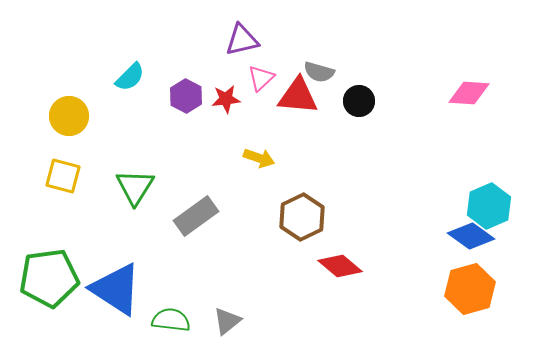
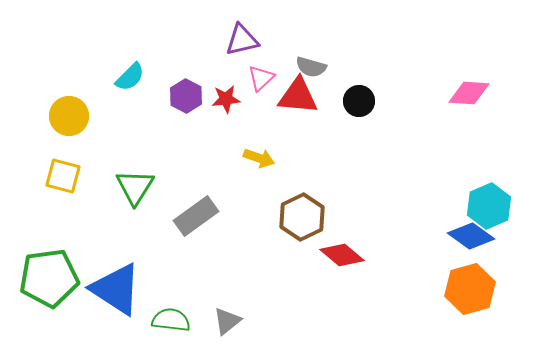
gray semicircle: moved 8 px left, 5 px up
red diamond: moved 2 px right, 11 px up
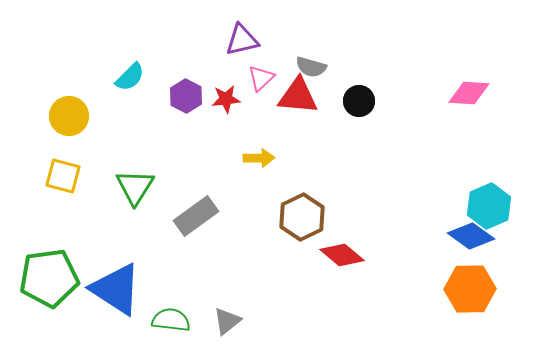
yellow arrow: rotated 20 degrees counterclockwise
orange hexagon: rotated 15 degrees clockwise
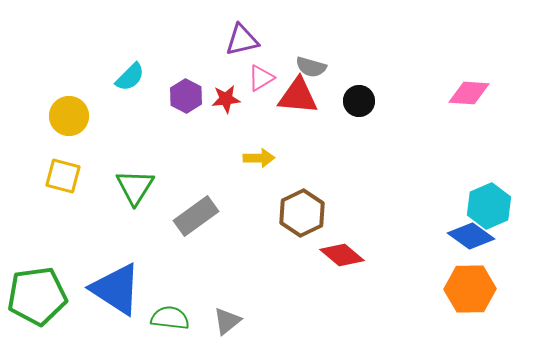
pink triangle: rotated 12 degrees clockwise
brown hexagon: moved 4 px up
green pentagon: moved 12 px left, 18 px down
green semicircle: moved 1 px left, 2 px up
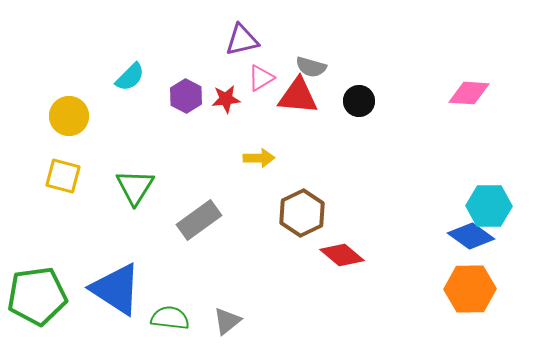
cyan hexagon: rotated 24 degrees clockwise
gray rectangle: moved 3 px right, 4 px down
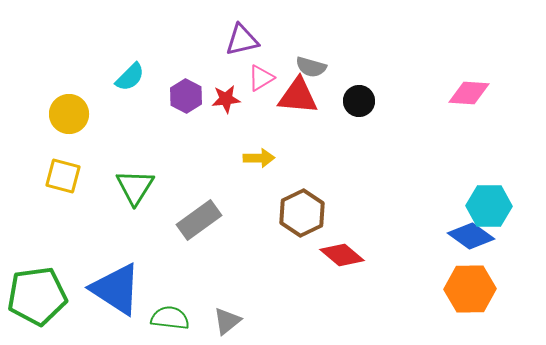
yellow circle: moved 2 px up
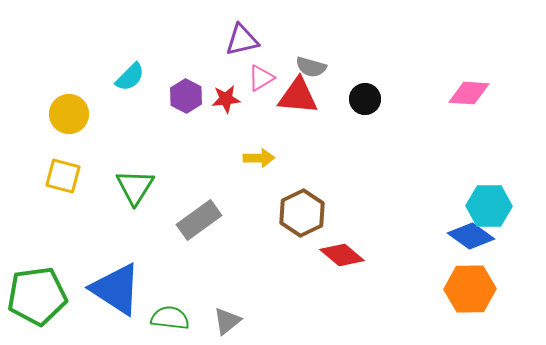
black circle: moved 6 px right, 2 px up
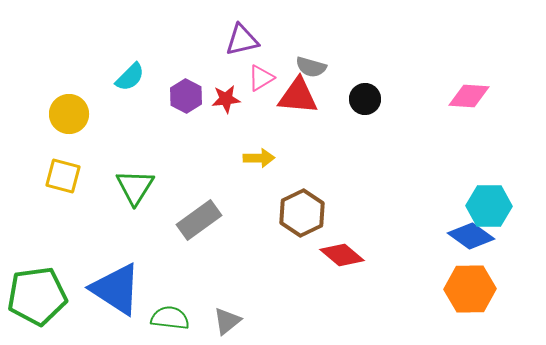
pink diamond: moved 3 px down
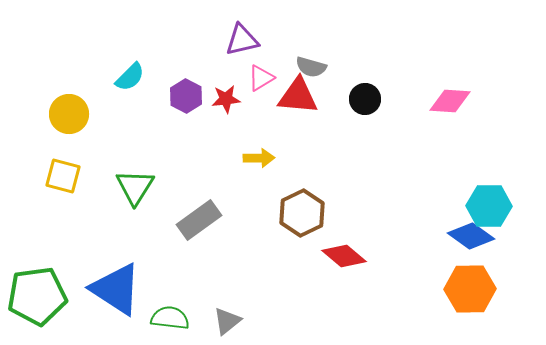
pink diamond: moved 19 px left, 5 px down
red diamond: moved 2 px right, 1 px down
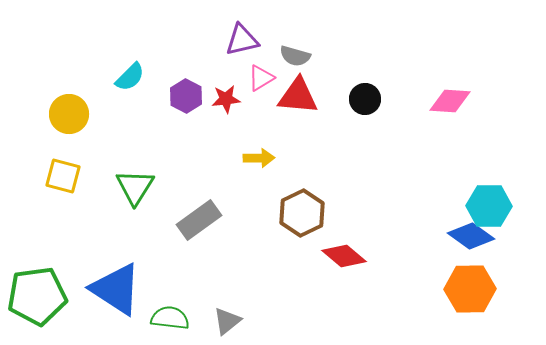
gray semicircle: moved 16 px left, 11 px up
